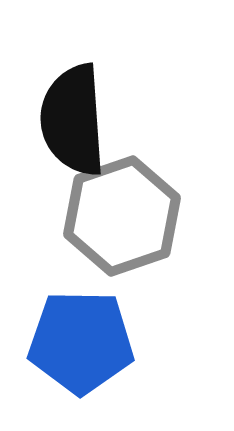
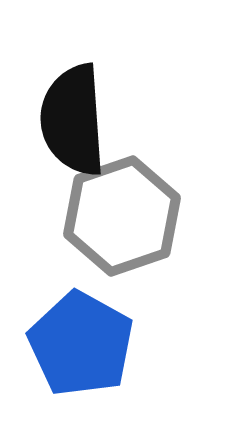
blue pentagon: moved 2 px down; rotated 28 degrees clockwise
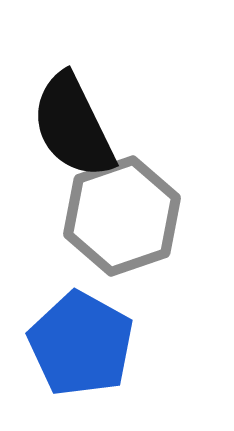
black semicircle: moved 6 px down; rotated 22 degrees counterclockwise
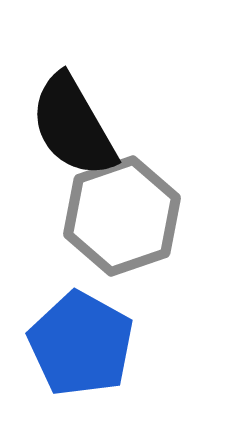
black semicircle: rotated 4 degrees counterclockwise
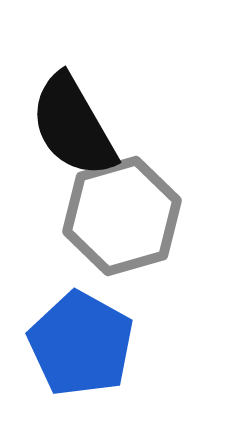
gray hexagon: rotated 3 degrees clockwise
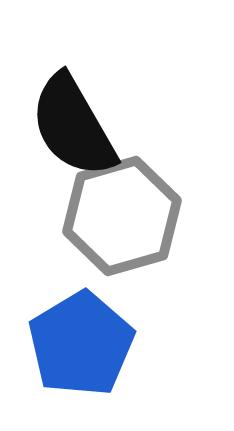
blue pentagon: rotated 12 degrees clockwise
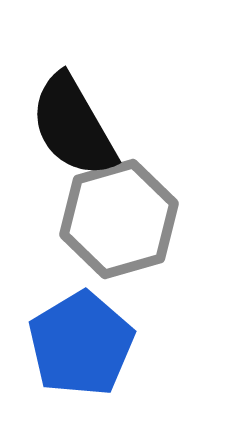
gray hexagon: moved 3 px left, 3 px down
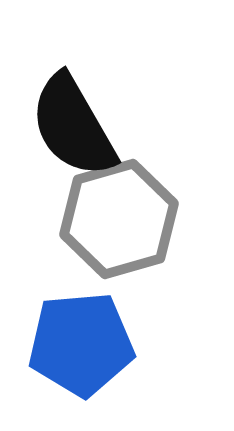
blue pentagon: rotated 26 degrees clockwise
